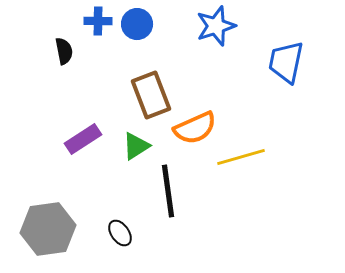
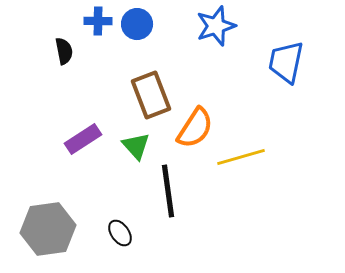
orange semicircle: rotated 33 degrees counterclockwise
green triangle: rotated 40 degrees counterclockwise
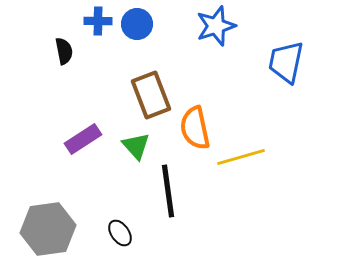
orange semicircle: rotated 135 degrees clockwise
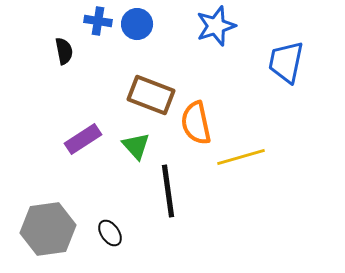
blue cross: rotated 8 degrees clockwise
brown rectangle: rotated 48 degrees counterclockwise
orange semicircle: moved 1 px right, 5 px up
black ellipse: moved 10 px left
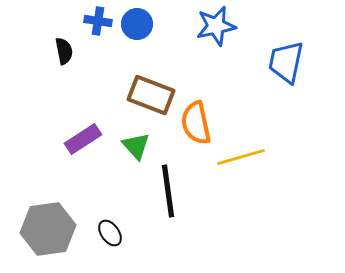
blue star: rotated 6 degrees clockwise
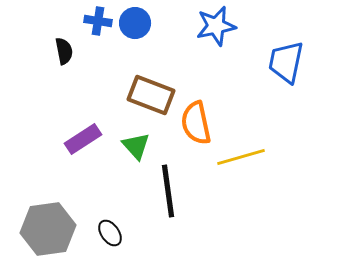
blue circle: moved 2 px left, 1 px up
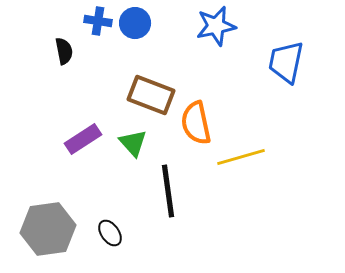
green triangle: moved 3 px left, 3 px up
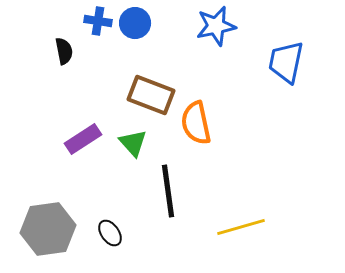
yellow line: moved 70 px down
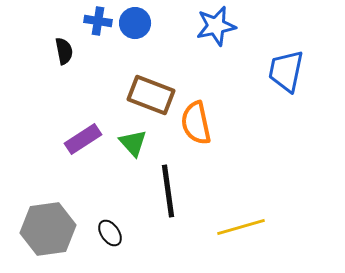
blue trapezoid: moved 9 px down
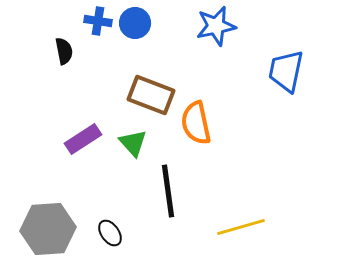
gray hexagon: rotated 4 degrees clockwise
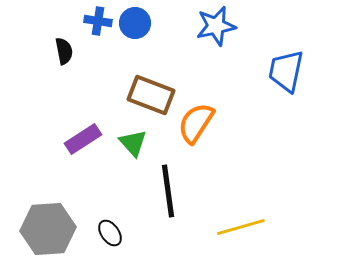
orange semicircle: rotated 45 degrees clockwise
